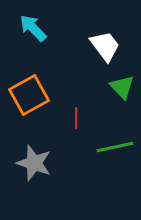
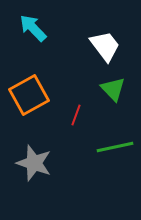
green triangle: moved 9 px left, 2 px down
red line: moved 3 px up; rotated 20 degrees clockwise
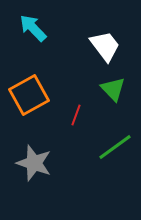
green line: rotated 24 degrees counterclockwise
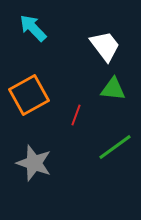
green triangle: rotated 40 degrees counterclockwise
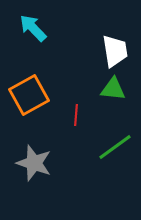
white trapezoid: moved 10 px right, 5 px down; rotated 28 degrees clockwise
red line: rotated 15 degrees counterclockwise
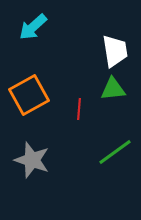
cyan arrow: moved 1 px up; rotated 88 degrees counterclockwise
green triangle: rotated 12 degrees counterclockwise
red line: moved 3 px right, 6 px up
green line: moved 5 px down
gray star: moved 2 px left, 3 px up
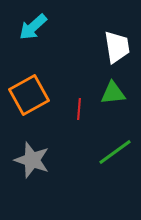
white trapezoid: moved 2 px right, 4 px up
green triangle: moved 4 px down
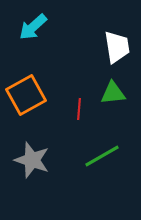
orange square: moved 3 px left
green line: moved 13 px left, 4 px down; rotated 6 degrees clockwise
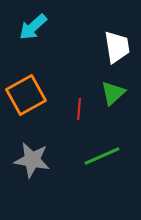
green triangle: rotated 36 degrees counterclockwise
green line: rotated 6 degrees clockwise
gray star: rotated 9 degrees counterclockwise
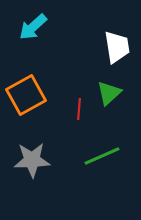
green triangle: moved 4 px left
gray star: rotated 12 degrees counterclockwise
